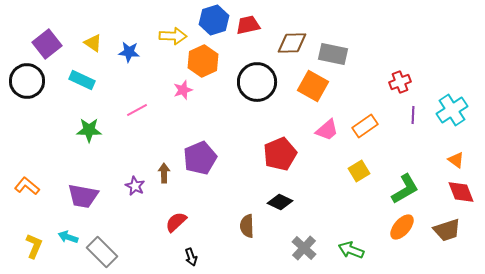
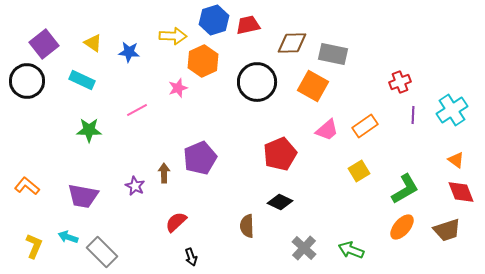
purple square at (47, 44): moved 3 px left
pink star at (183, 90): moved 5 px left, 2 px up
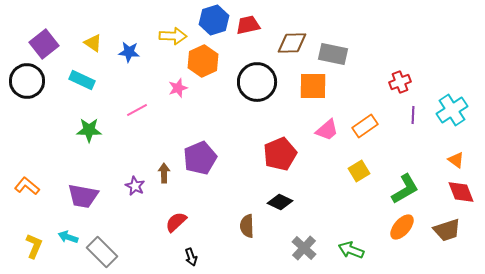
orange square at (313, 86): rotated 28 degrees counterclockwise
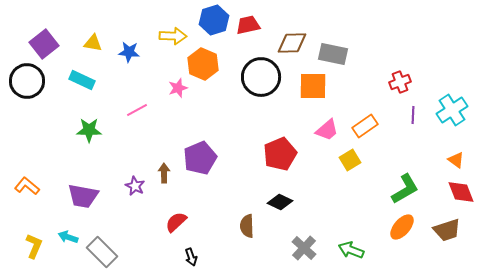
yellow triangle at (93, 43): rotated 24 degrees counterclockwise
orange hexagon at (203, 61): moved 3 px down; rotated 12 degrees counterclockwise
black circle at (257, 82): moved 4 px right, 5 px up
yellow square at (359, 171): moved 9 px left, 11 px up
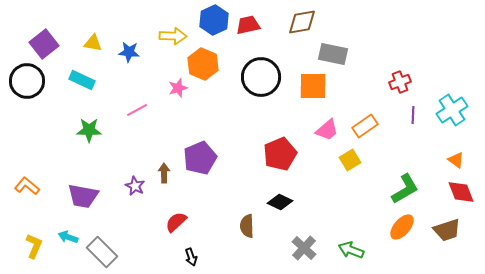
blue hexagon at (214, 20): rotated 8 degrees counterclockwise
brown diamond at (292, 43): moved 10 px right, 21 px up; rotated 8 degrees counterclockwise
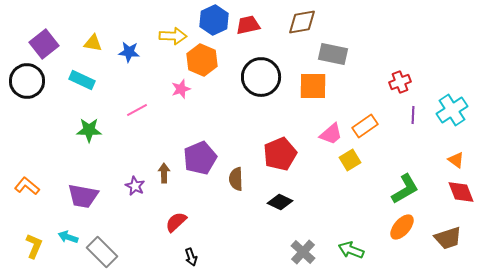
orange hexagon at (203, 64): moved 1 px left, 4 px up
pink star at (178, 88): moved 3 px right, 1 px down
pink trapezoid at (327, 130): moved 4 px right, 4 px down
brown semicircle at (247, 226): moved 11 px left, 47 px up
brown trapezoid at (447, 230): moved 1 px right, 8 px down
gray cross at (304, 248): moved 1 px left, 4 px down
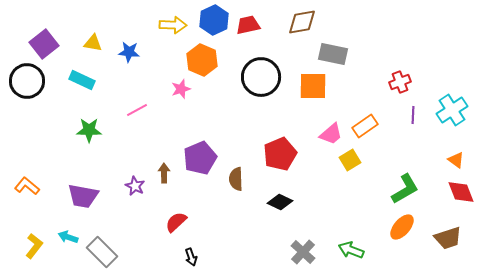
yellow arrow at (173, 36): moved 11 px up
yellow L-shape at (34, 246): rotated 15 degrees clockwise
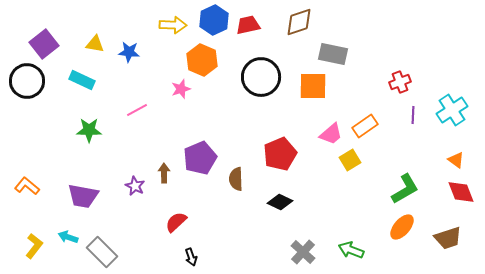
brown diamond at (302, 22): moved 3 px left; rotated 8 degrees counterclockwise
yellow triangle at (93, 43): moved 2 px right, 1 px down
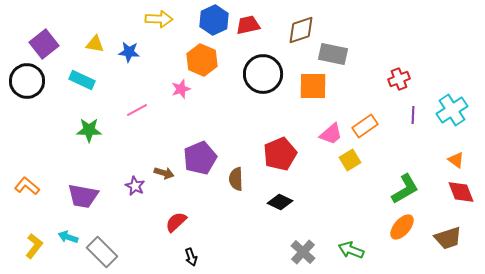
brown diamond at (299, 22): moved 2 px right, 8 px down
yellow arrow at (173, 25): moved 14 px left, 6 px up
black circle at (261, 77): moved 2 px right, 3 px up
red cross at (400, 82): moved 1 px left, 3 px up
brown arrow at (164, 173): rotated 108 degrees clockwise
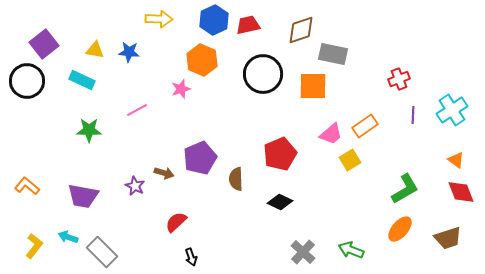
yellow triangle at (95, 44): moved 6 px down
orange ellipse at (402, 227): moved 2 px left, 2 px down
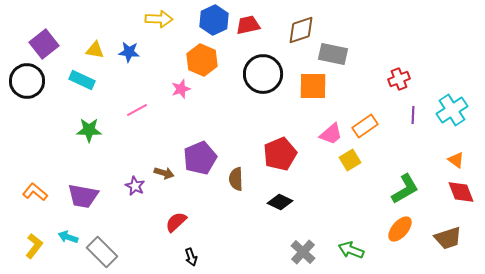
orange L-shape at (27, 186): moved 8 px right, 6 px down
